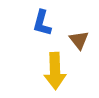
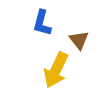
yellow arrow: moved 1 px right, 1 px up; rotated 27 degrees clockwise
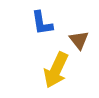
blue L-shape: rotated 24 degrees counterclockwise
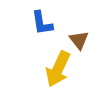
yellow arrow: moved 2 px right, 1 px up
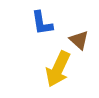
brown triangle: rotated 10 degrees counterclockwise
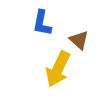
blue L-shape: rotated 20 degrees clockwise
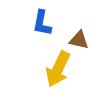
brown triangle: rotated 30 degrees counterclockwise
